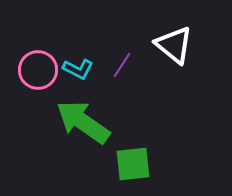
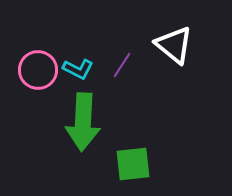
green arrow: rotated 122 degrees counterclockwise
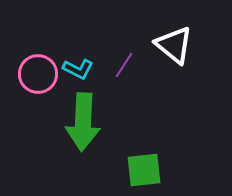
purple line: moved 2 px right
pink circle: moved 4 px down
green square: moved 11 px right, 6 px down
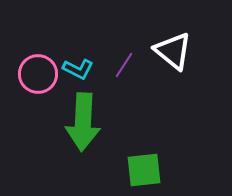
white triangle: moved 1 px left, 6 px down
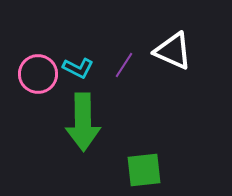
white triangle: rotated 15 degrees counterclockwise
cyan L-shape: moved 1 px up
green arrow: rotated 4 degrees counterclockwise
